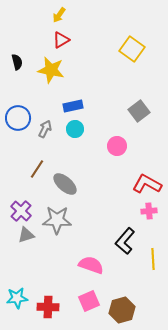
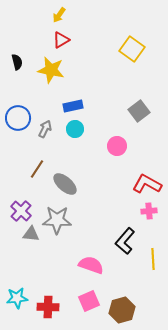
gray triangle: moved 5 px right, 1 px up; rotated 24 degrees clockwise
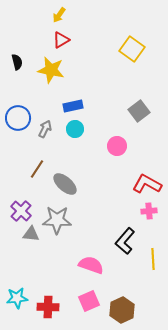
brown hexagon: rotated 10 degrees counterclockwise
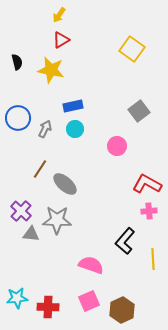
brown line: moved 3 px right
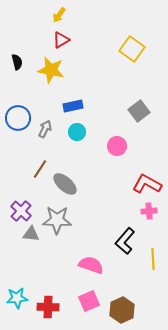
cyan circle: moved 2 px right, 3 px down
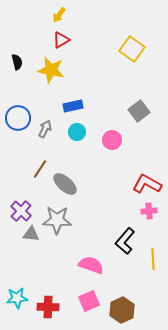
pink circle: moved 5 px left, 6 px up
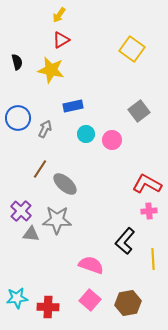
cyan circle: moved 9 px right, 2 px down
pink square: moved 1 px right, 1 px up; rotated 25 degrees counterclockwise
brown hexagon: moved 6 px right, 7 px up; rotated 15 degrees clockwise
